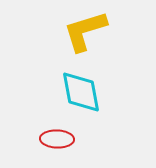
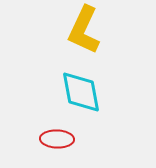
yellow L-shape: moved 1 px left, 1 px up; rotated 48 degrees counterclockwise
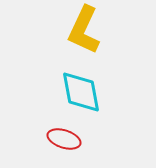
red ellipse: moved 7 px right; rotated 16 degrees clockwise
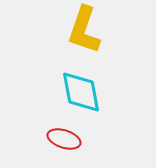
yellow L-shape: rotated 6 degrees counterclockwise
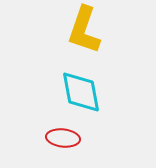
red ellipse: moved 1 px left, 1 px up; rotated 12 degrees counterclockwise
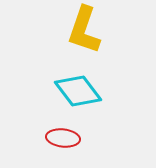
cyan diamond: moved 3 px left, 1 px up; rotated 27 degrees counterclockwise
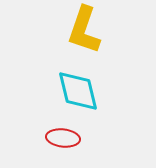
cyan diamond: rotated 24 degrees clockwise
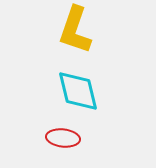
yellow L-shape: moved 9 px left
